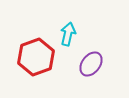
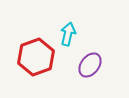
purple ellipse: moved 1 px left, 1 px down
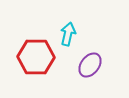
red hexagon: rotated 21 degrees clockwise
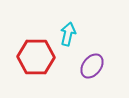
purple ellipse: moved 2 px right, 1 px down
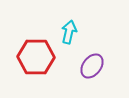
cyan arrow: moved 1 px right, 2 px up
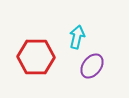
cyan arrow: moved 8 px right, 5 px down
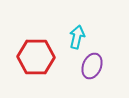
purple ellipse: rotated 15 degrees counterclockwise
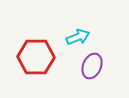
cyan arrow: moved 1 px right; rotated 55 degrees clockwise
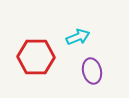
purple ellipse: moved 5 px down; rotated 35 degrees counterclockwise
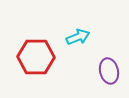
purple ellipse: moved 17 px right
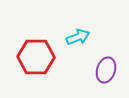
purple ellipse: moved 3 px left, 1 px up; rotated 30 degrees clockwise
